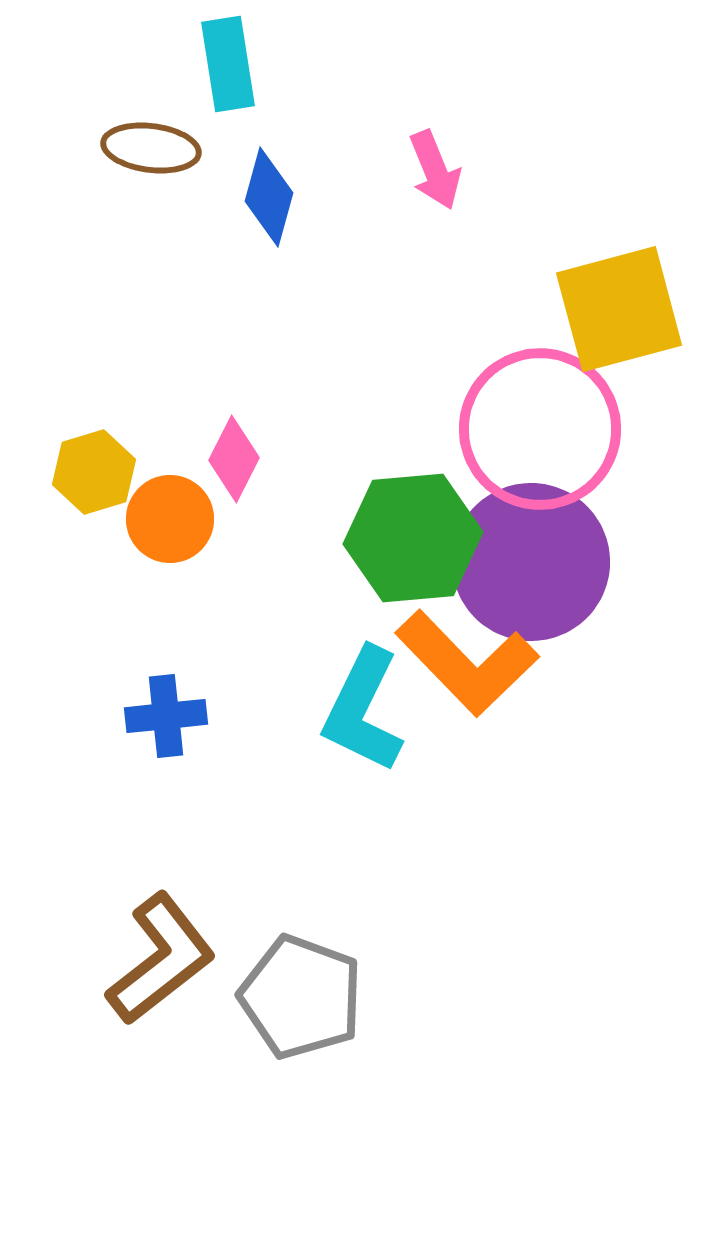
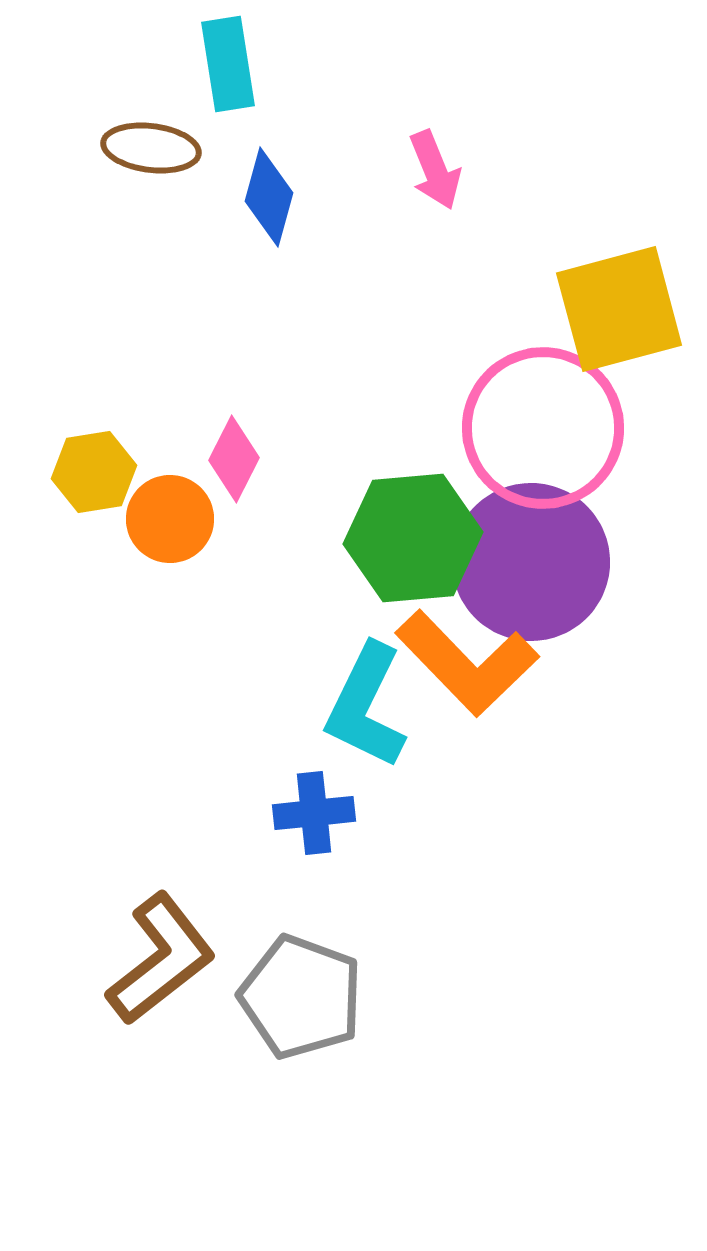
pink circle: moved 3 px right, 1 px up
yellow hexagon: rotated 8 degrees clockwise
cyan L-shape: moved 3 px right, 4 px up
blue cross: moved 148 px right, 97 px down
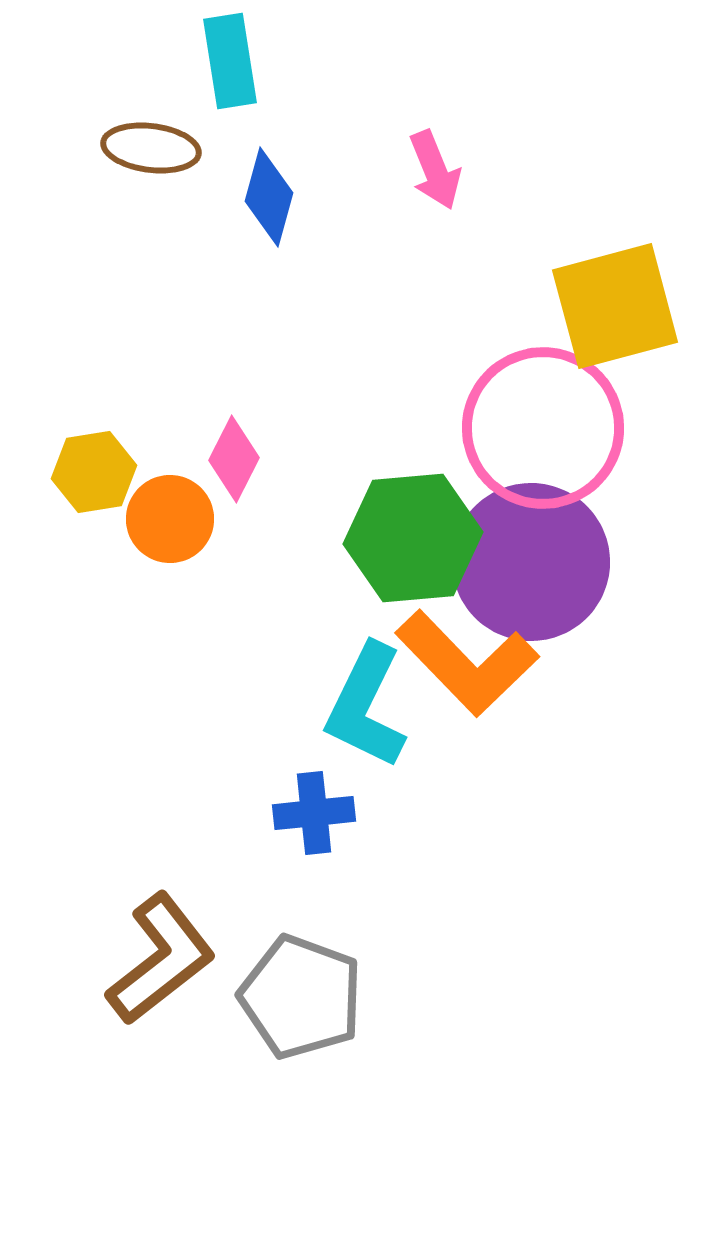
cyan rectangle: moved 2 px right, 3 px up
yellow square: moved 4 px left, 3 px up
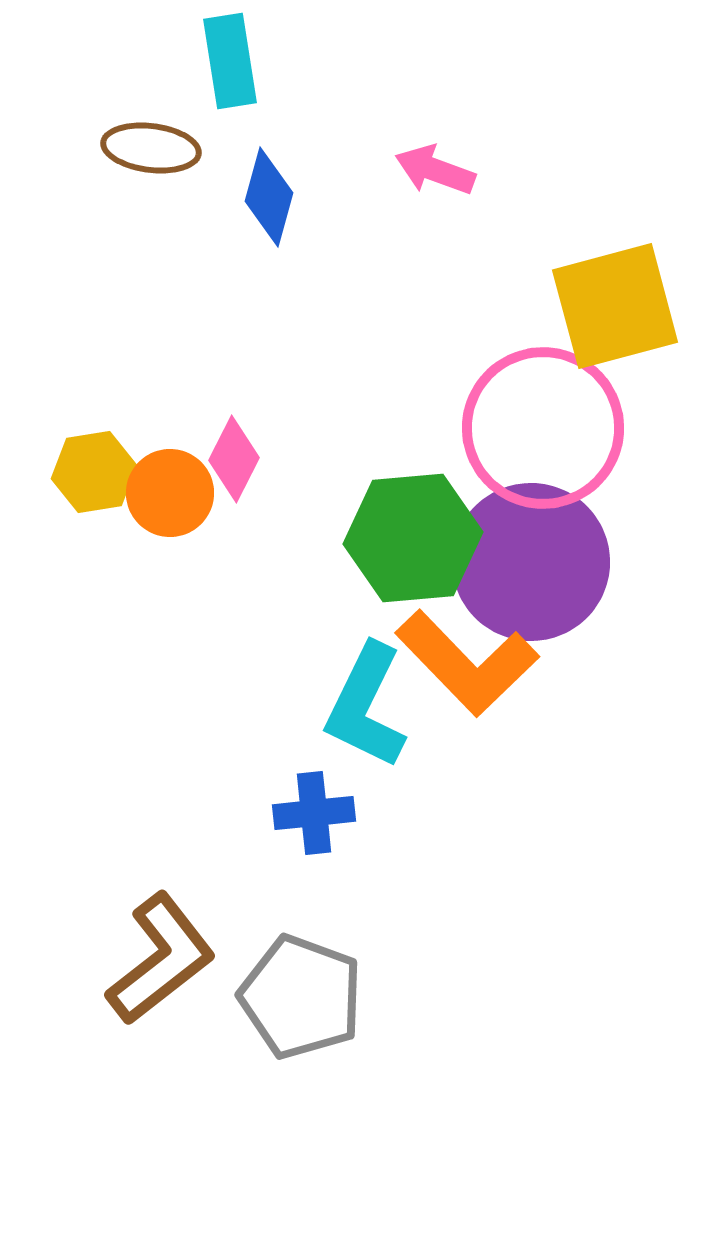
pink arrow: rotated 132 degrees clockwise
orange circle: moved 26 px up
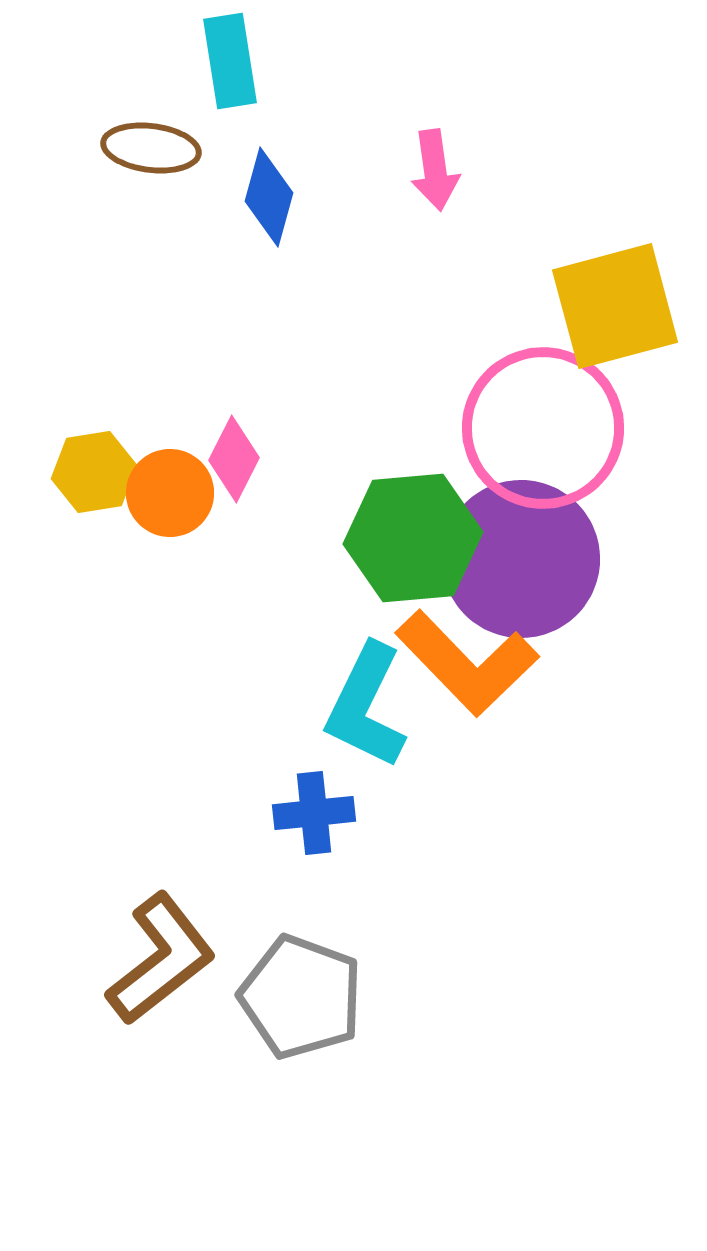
pink arrow: rotated 118 degrees counterclockwise
purple circle: moved 10 px left, 3 px up
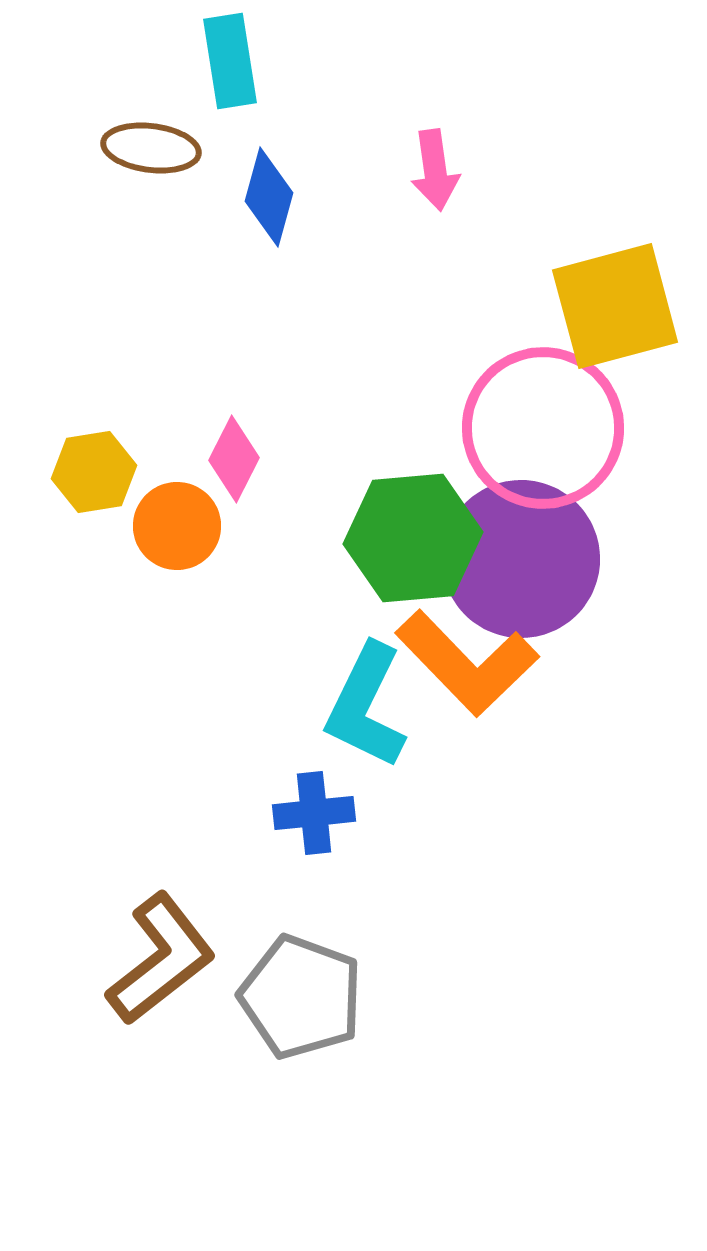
orange circle: moved 7 px right, 33 px down
